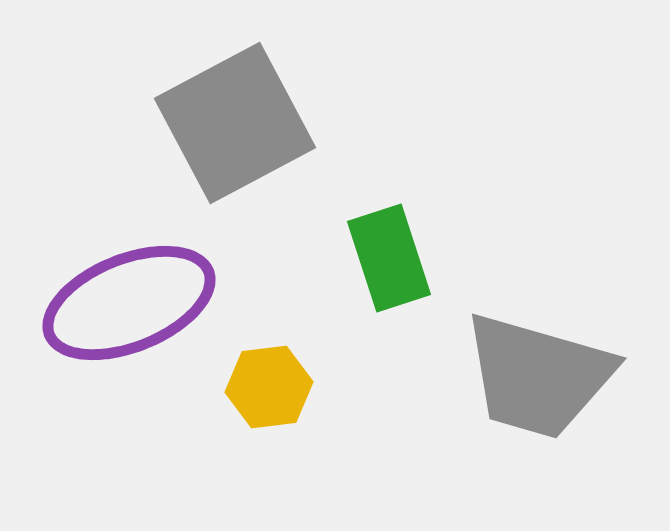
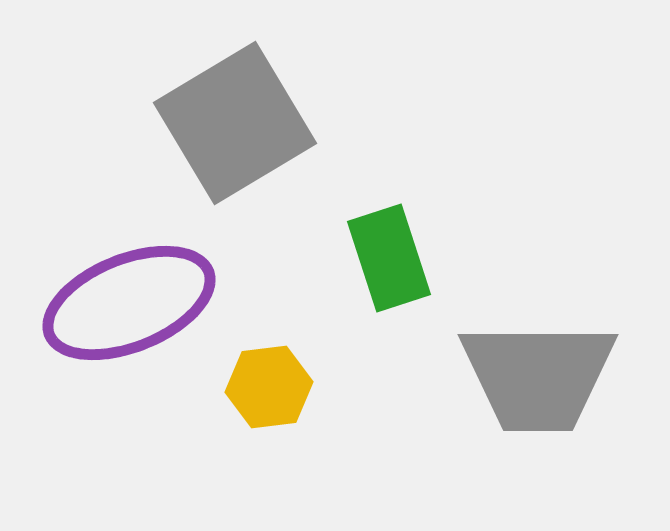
gray square: rotated 3 degrees counterclockwise
gray trapezoid: rotated 16 degrees counterclockwise
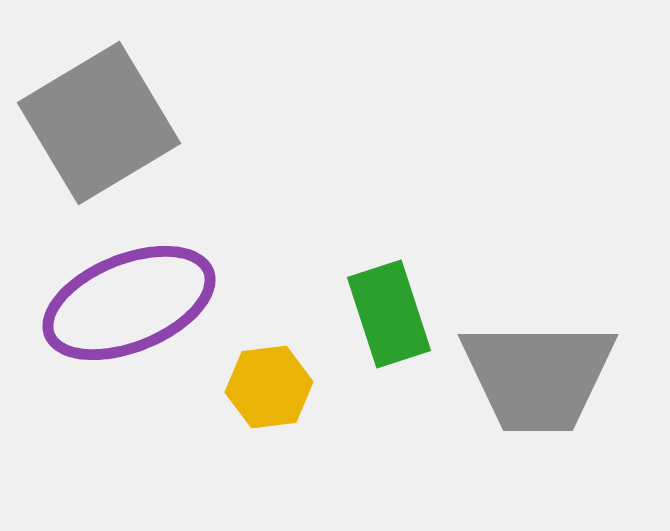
gray square: moved 136 px left
green rectangle: moved 56 px down
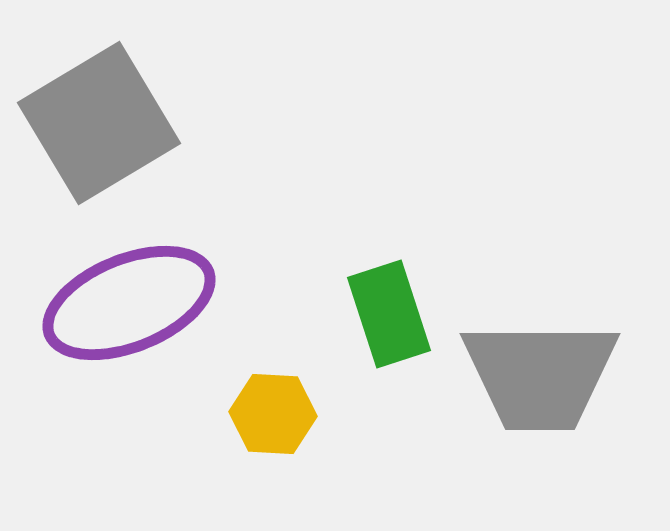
gray trapezoid: moved 2 px right, 1 px up
yellow hexagon: moved 4 px right, 27 px down; rotated 10 degrees clockwise
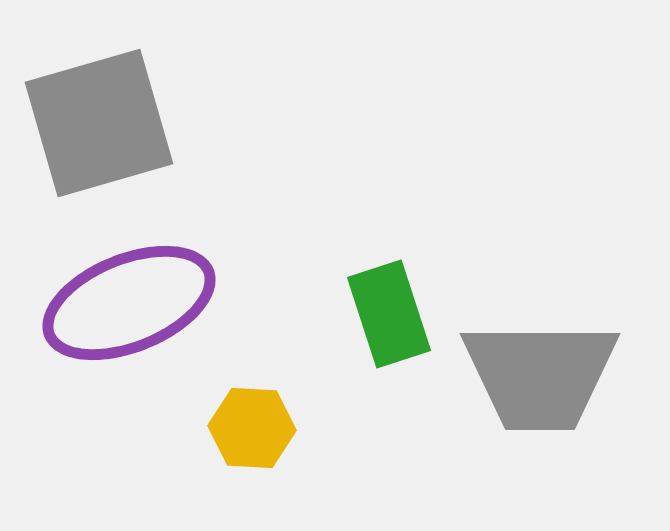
gray square: rotated 15 degrees clockwise
yellow hexagon: moved 21 px left, 14 px down
